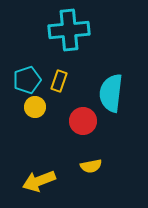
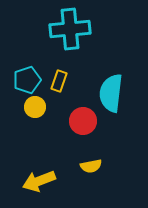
cyan cross: moved 1 px right, 1 px up
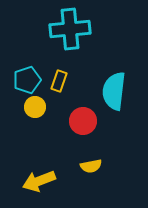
cyan semicircle: moved 3 px right, 2 px up
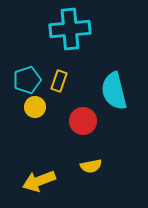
cyan semicircle: rotated 21 degrees counterclockwise
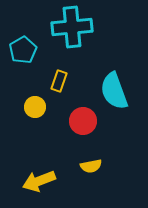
cyan cross: moved 2 px right, 2 px up
cyan pentagon: moved 4 px left, 30 px up; rotated 12 degrees counterclockwise
cyan semicircle: rotated 6 degrees counterclockwise
